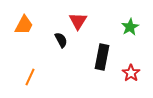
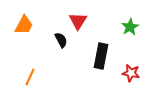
black rectangle: moved 1 px left, 1 px up
red star: rotated 24 degrees counterclockwise
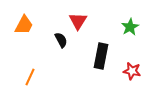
red star: moved 1 px right, 2 px up
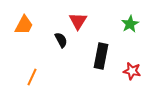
green star: moved 3 px up
orange line: moved 2 px right
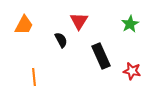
red triangle: moved 1 px right
black rectangle: rotated 35 degrees counterclockwise
orange line: moved 2 px right; rotated 30 degrees counterclockwise
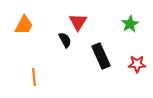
red triangle: moved 1 px left, 1 px down
black semicircle: moved 4 px right
red star: moved 5 px right, 7 px up; rotated 12 degrees counterclockwise
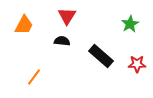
red triangle: moved 11 px left, 6 px up
black semicircle: moved 3 px left, 1 px down; rotated 56 degrees counterclockwise
black rectangle: rotated 25 degrees counterclockwise
orange line: rotated 42 degrees clockwise
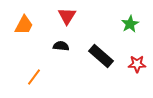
black semicircle: moved 1 px left, 5 px down
